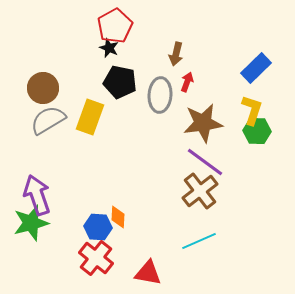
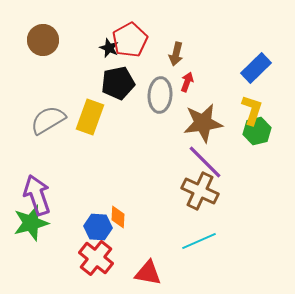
red pentagon: moved 15 px right, 14 px down
black pentagon: moved 2 px left, 1 px down; rotated 24 degrees counterclockwise
brown circle: moved 48 px up
green hexagon: rotated 16 degrees counterclockwise
purple line: rotated 9 degrees clockwise
brown cross: rotated 27 degrees counterclockwise
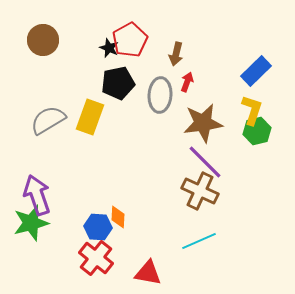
blue rectangle: moved 3 px down
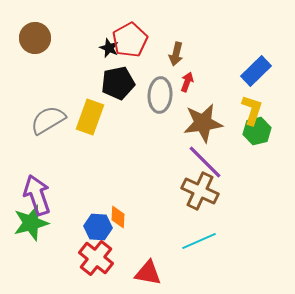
brown circle: moved 8 px left, 2 px up
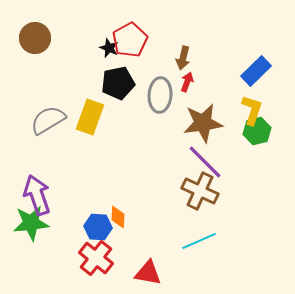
brown arrow: moved 7 px right, 4 px down
green star: rotated 9 degrees clockwise
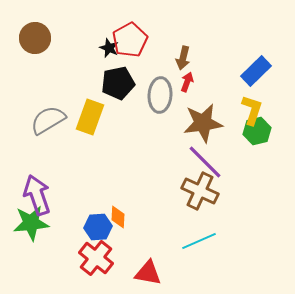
blue hexagon: rotated 8 degrees counterclockwise
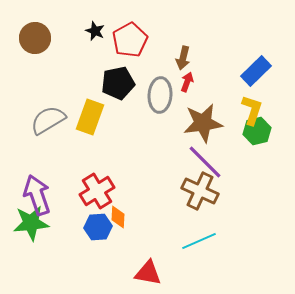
black star: moved 14 px left, 17 px up
red cross: moved 1 px right, 67 px up; rotated 20 degrees clockwise
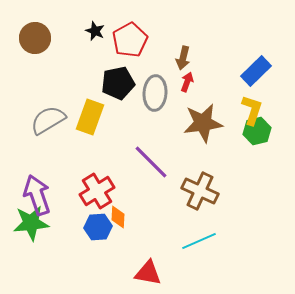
gray ellipse: moved 5 px left, 2 px up
purple line: moved 54 px left
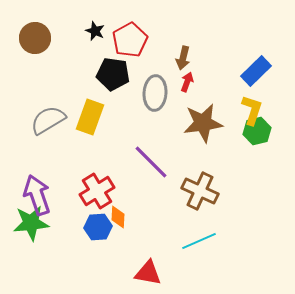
black pentagon: moved 5 px left, 9 px up; rotated 20 degrees clockwise
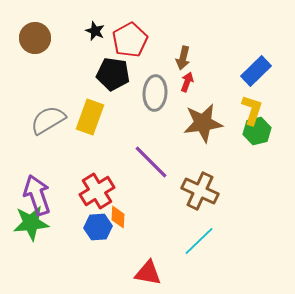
cyan line: rotated 20 degrees counterclockwise
